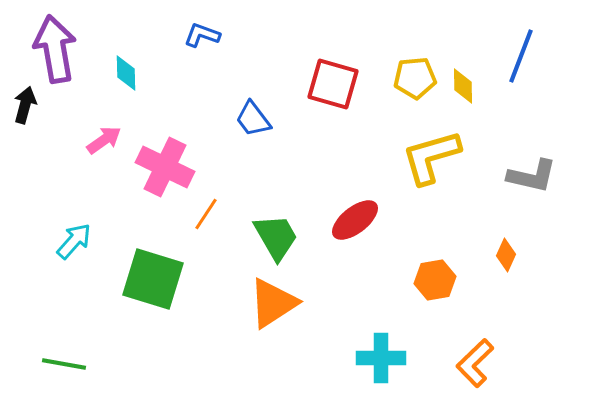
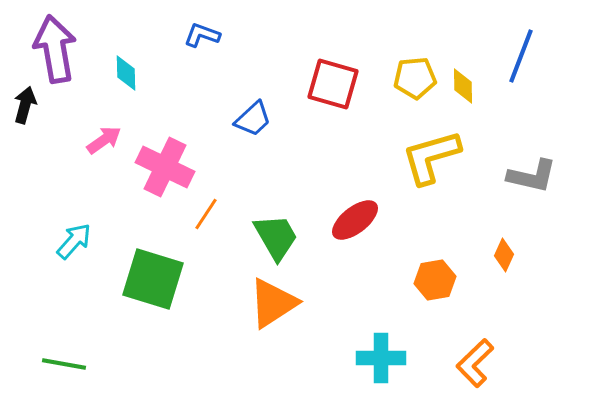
blue trapezoid: rotated 96 degrees counterclockwise
orange diamond: moved 2 px left
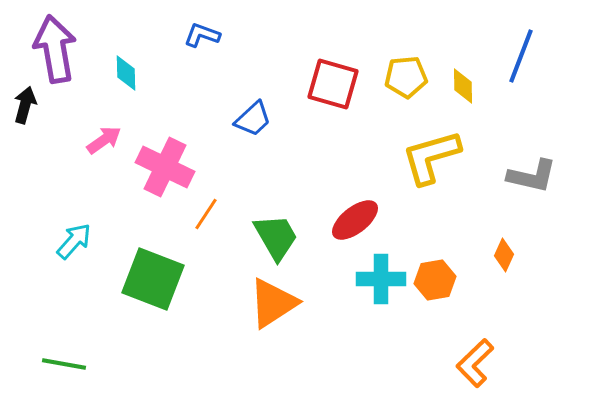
yellow pentagon: moved 9 px left, 1 px up
green square: rotated 4 degrees clockwise
cyan cross: moved 79 px up
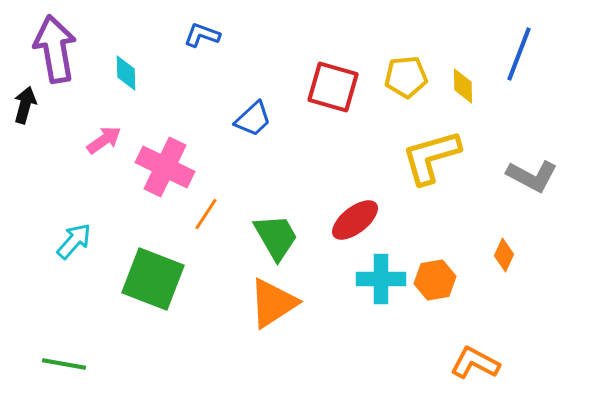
blue line: moved 2 px left, 2 px up
red square: moved 3 px down
gray L-shape: rotated 15 degrees clockwise
orange L-shape: rotated 72 degrees clockwise
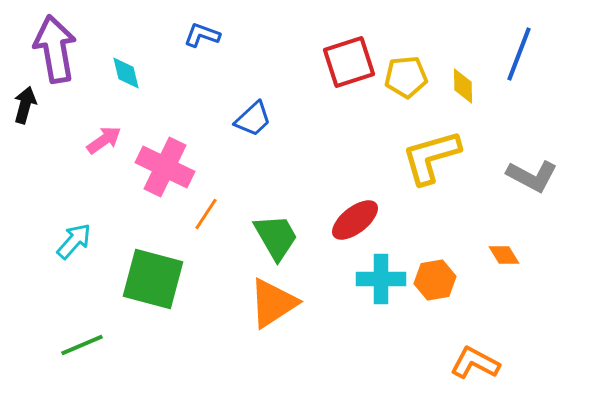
cyan diamond: rotated 12 degrees counterclockwise
red square: moved 16 px right, 25 px up; rotated 34 degrees counterclockwise
orange diamond: rotated 56 degrees counterclockwise
green square: rotated 6 degrees counterclockwise
green line: moved 18 px right, 19 px up; rotated 33 degrees counterclockwise
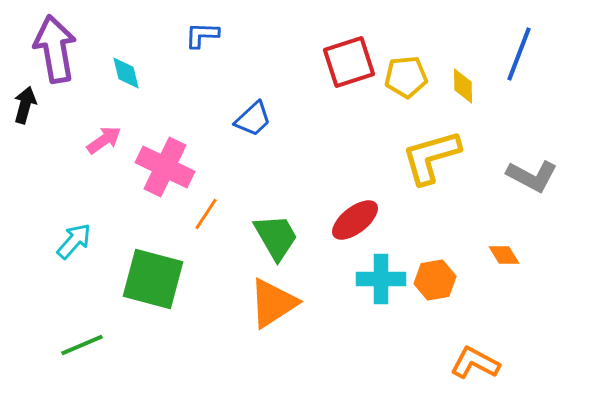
blue L-shape: rotated 18 degrees counterclockwise
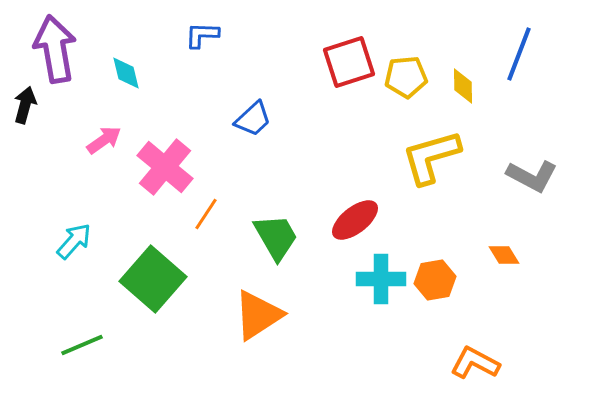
pink cross: rotated 14 degrees clockwise
green square: rotated 26 degrees clockwise
orange triangle: moved 15 px left, 12 px down
